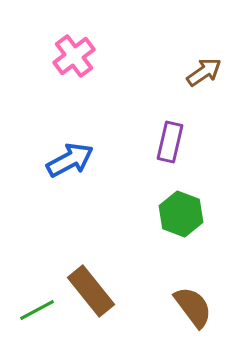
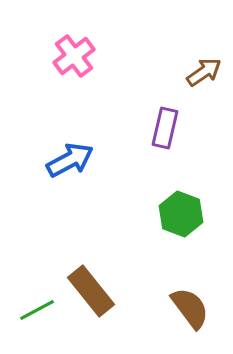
purple rectangle: moved 5 px left, 14 px up
brown semicircle: moved 3 px left, 1 px down
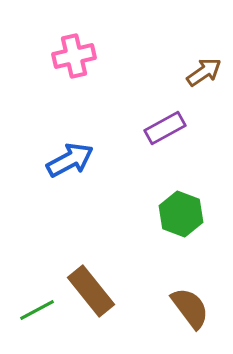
pink cross: rotated 24 degrees clockwise
purple rectangle: rotated 48 degrees clockwise
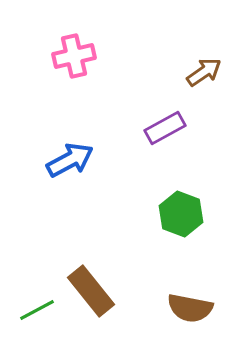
brown semicircle: rotated 138 degrees clockwise
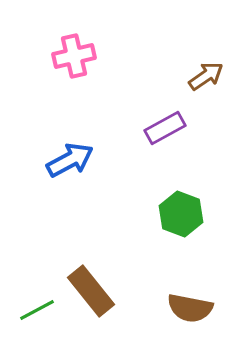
brown arrow: moved 2 px right, 4 px down
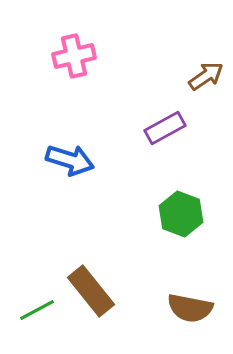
blue arrow: rotated 45 degrees clockwise
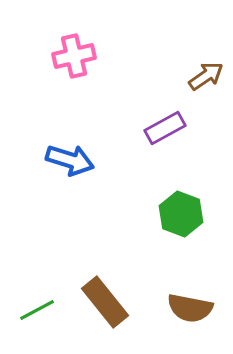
brown rectangle: moved 14 px right, 11 px down
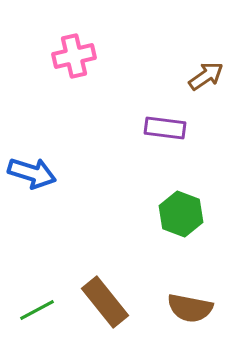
purple rectangle: rotated 36 degrees clockwise
blue arrow: moved 38 px left, 13 px down
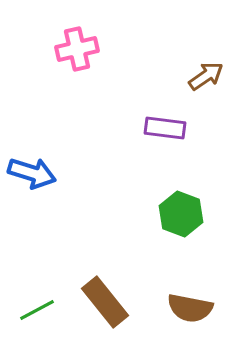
pink cross: moved 3 px right, 7 px up
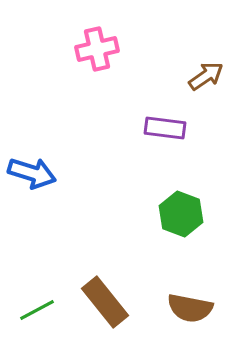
pink cross: moved 20 px right
